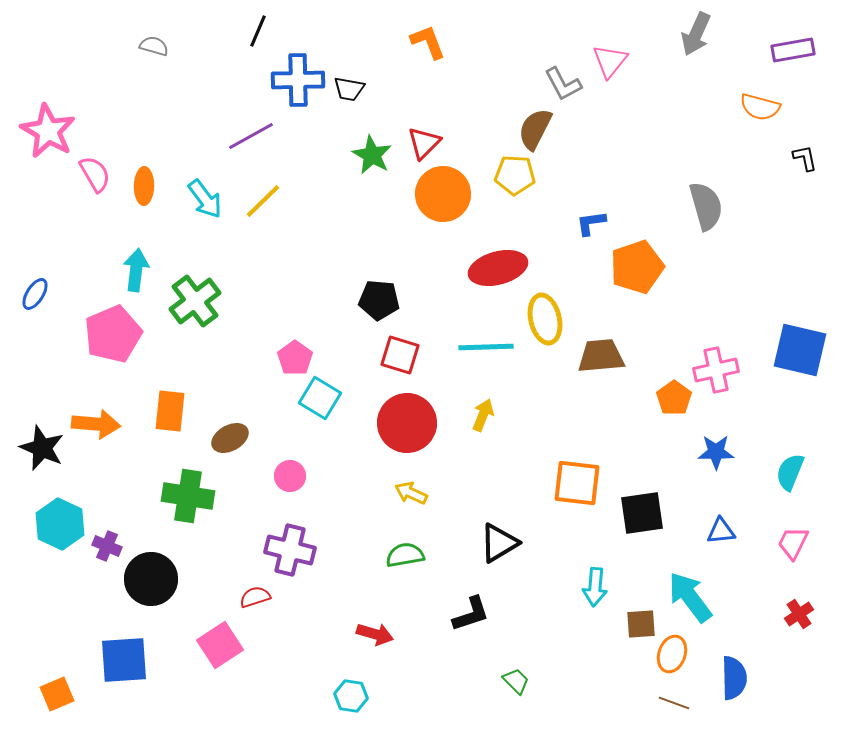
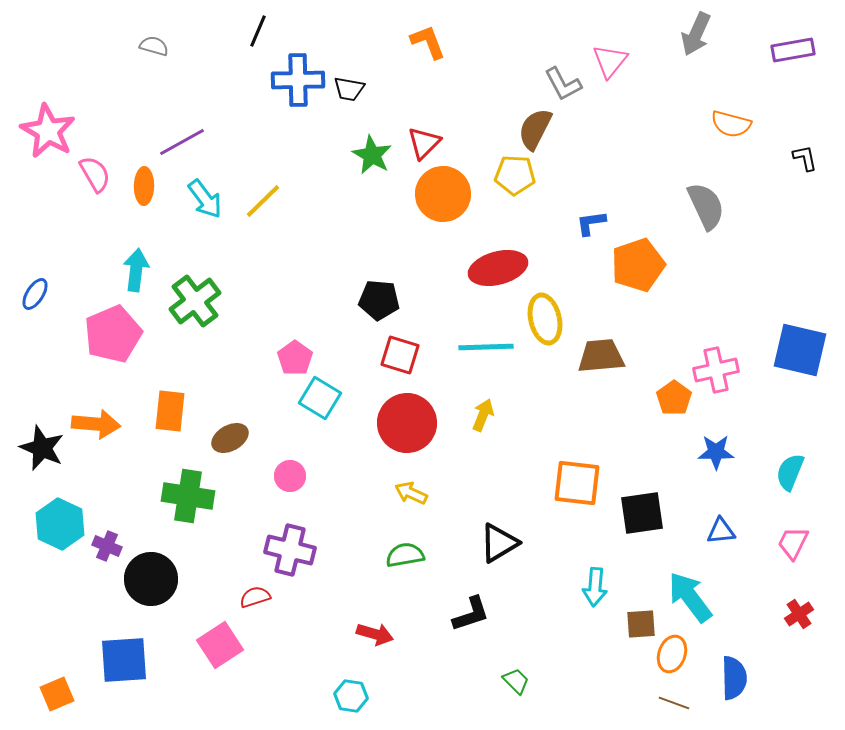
orange semicircle at (760, 107): moved 29 px left, 17 px down
purple line at (251, 136): moved 69 px left, 6 px down
gray semicircle at (706, 206): rotated 9 degrees counterclockwise
orange pentagon at (637, 267): moved 1 px right, 2 px up
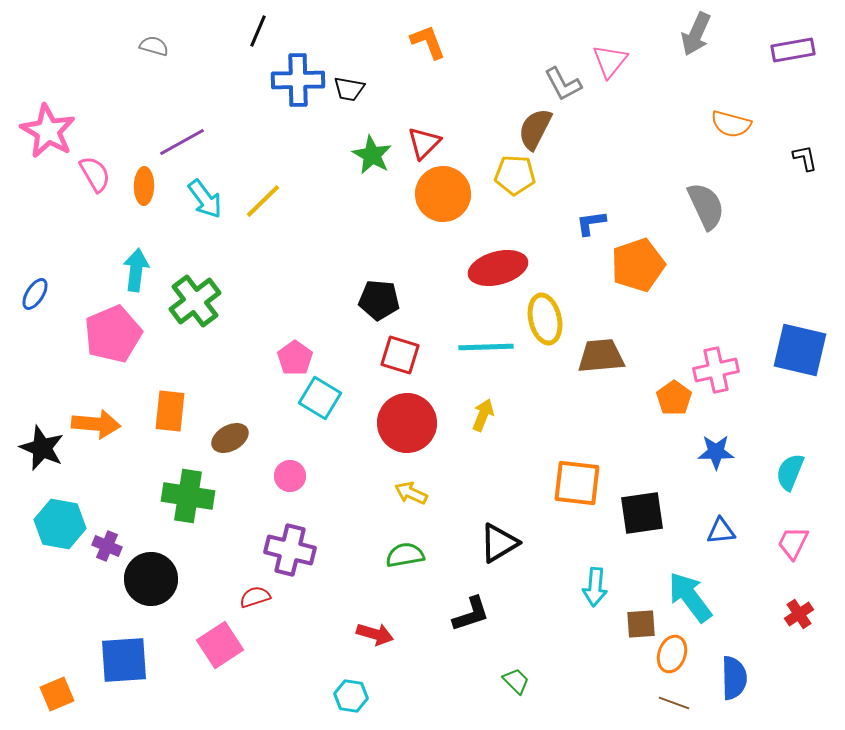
cyan hexagon at (60, 524): rotated 15 degrees counterclockwise
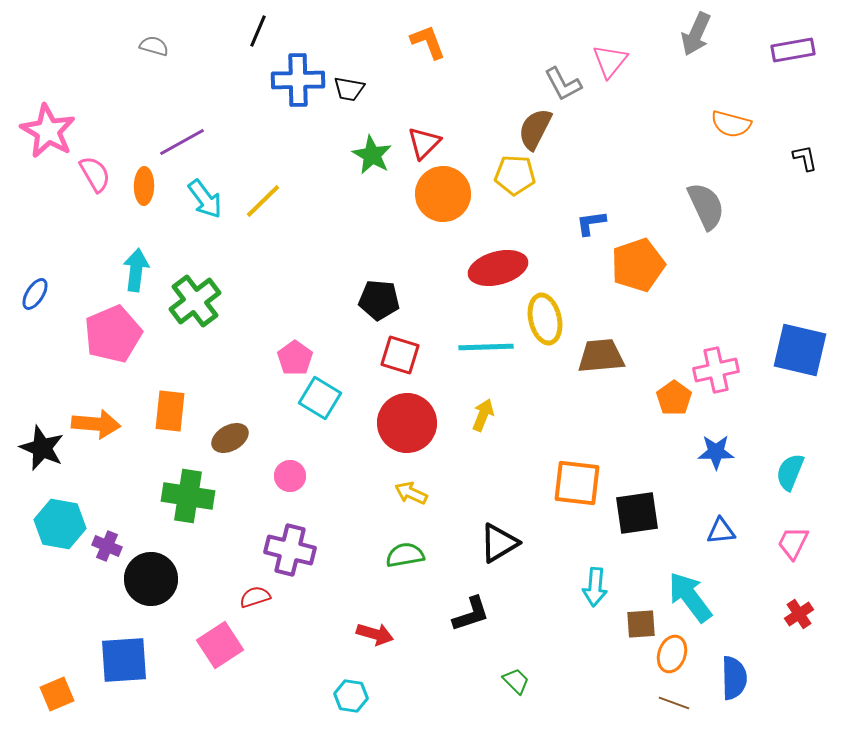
black square at (642, 513): moved 5 px left
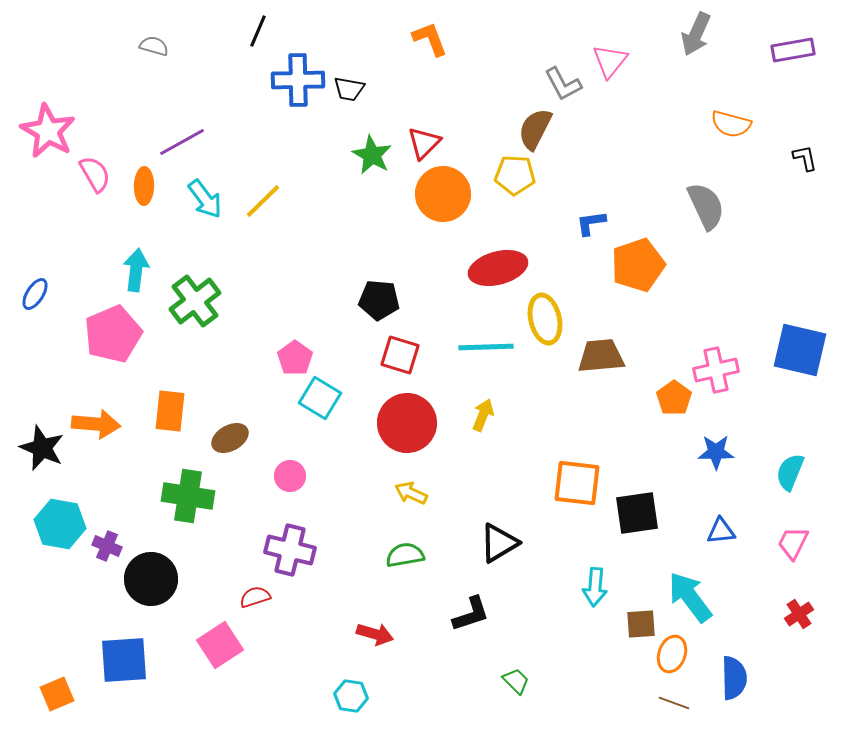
orange L-shape at (428, 42): moved 2 px right, 3 px up
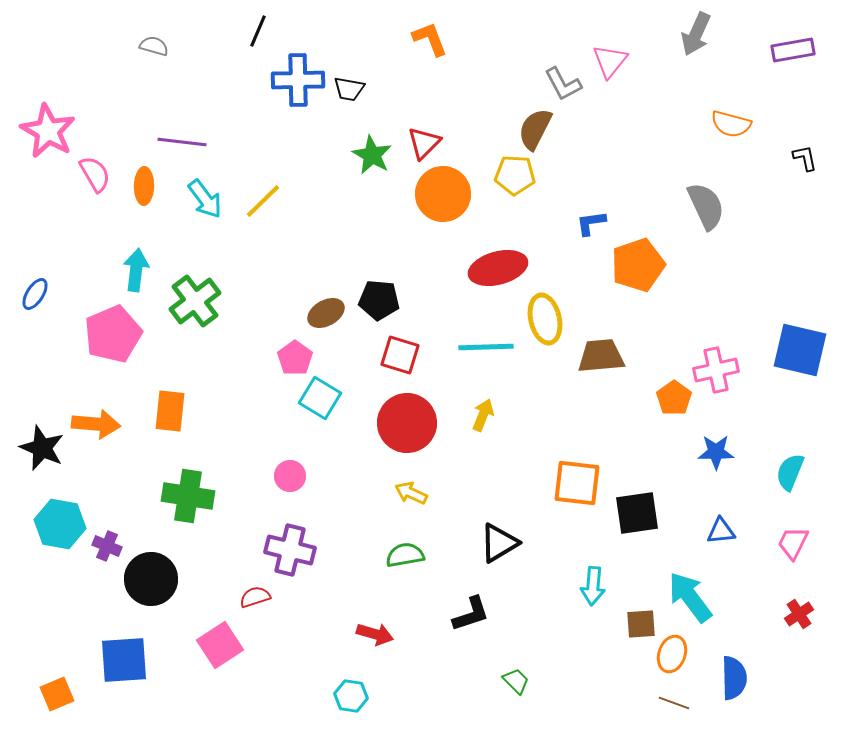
purple line at (182, 142): rotated 36 degrees clockwise
brown ellipse at (230, 438): moved 96 px right, 125 px up
cyan arrow at (595, 587): moved 2 px left, 1 px up
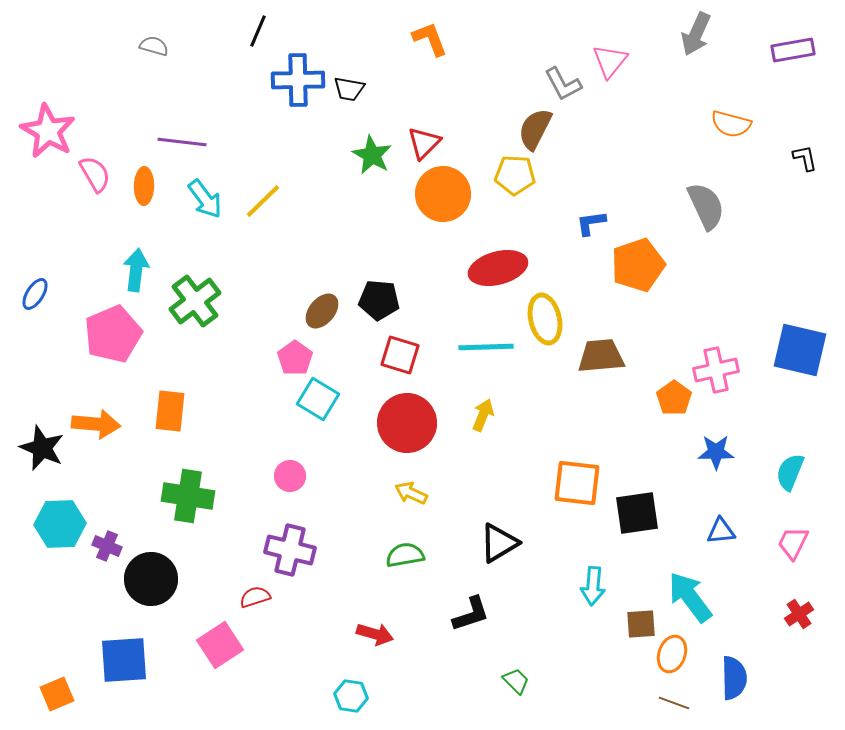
brown ellipse at (326, 313): moved 4 px left, 2 px up; rotated 21 degrees counterclockwise
cyan square at (320, 398): moved 2 px left, 1 px down
cyan hexagon at (60, 524): rotated 12 degrees counterclockwise
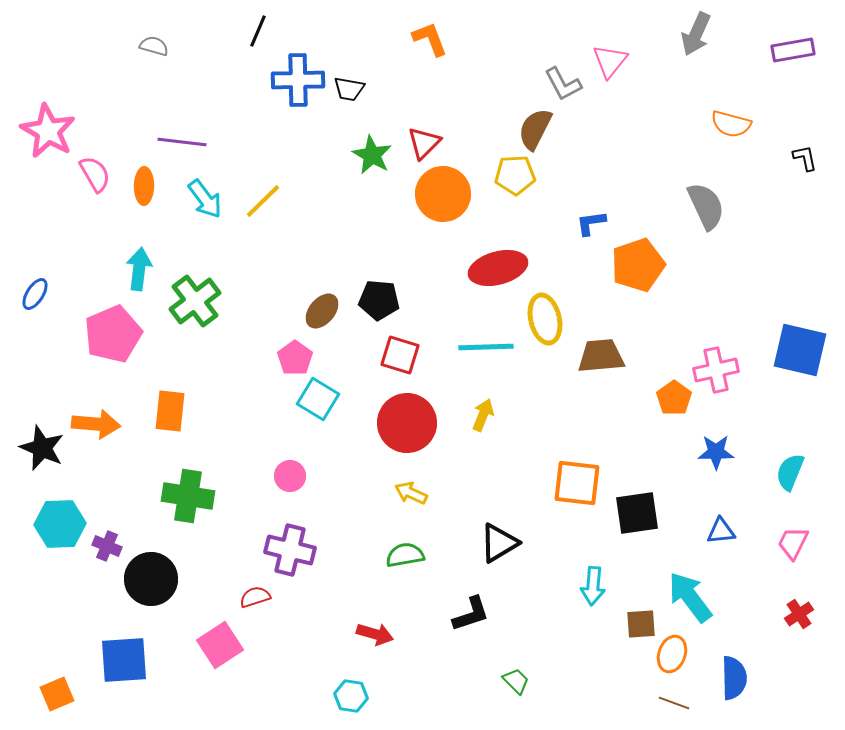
yellow pentagon at (515, 175): rotated 6 degrees counterclockwise
cyan arrow at (136, 270): moved 3 px right, 1 px up
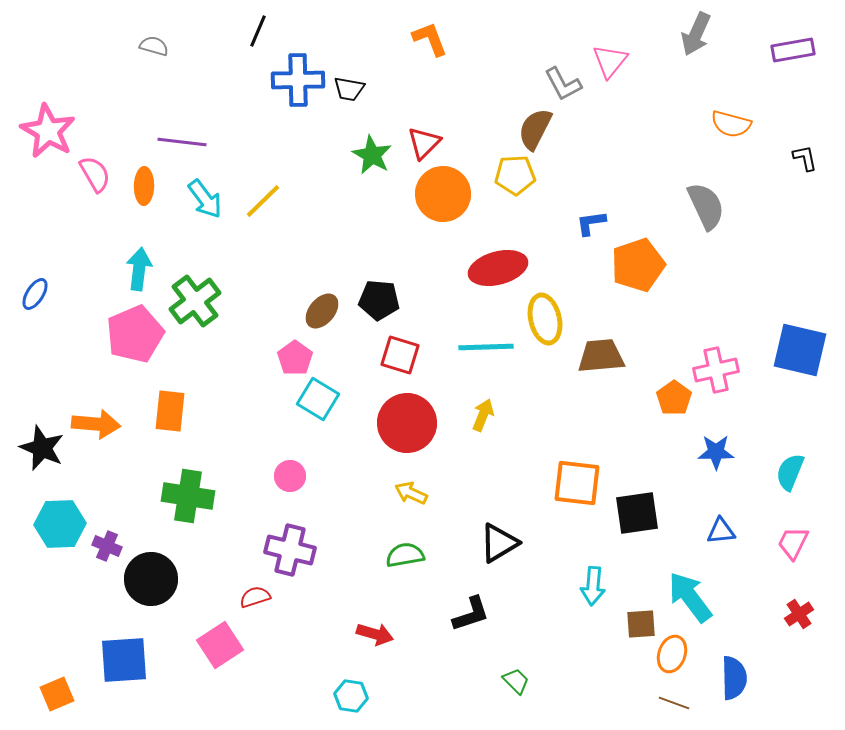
pink pentagon at (113, 334): moved 22 px right
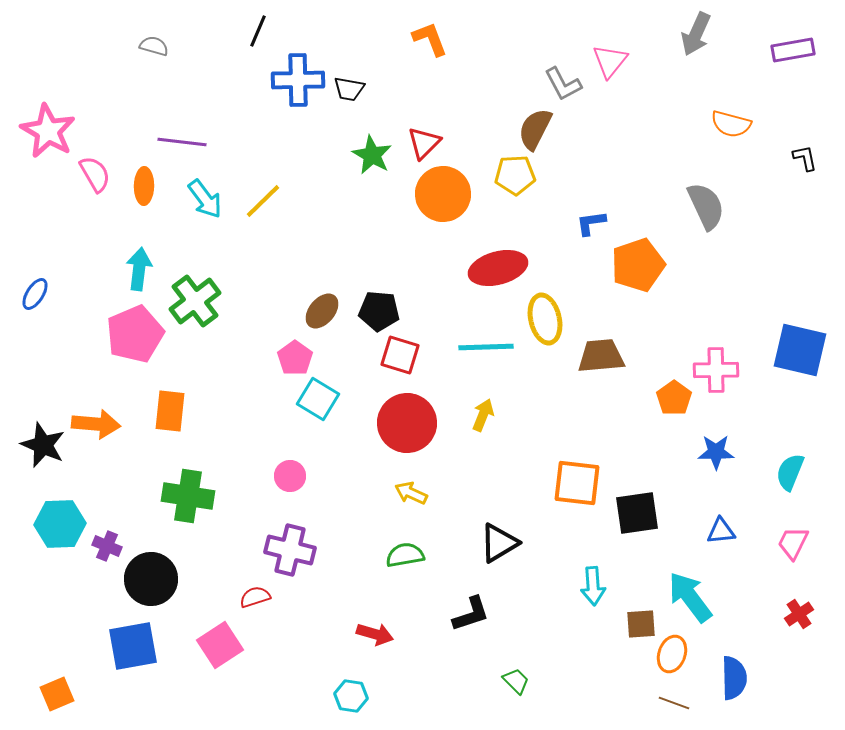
black pentagon at (379, 300): moved 11 px down
pink cross at (716, 370): rotated 12 degrees clockwise
black star at (42, 448): moved 1 px right, 3 px up
cyan arrow at (593, 586): rotated 9 degrees counterclockwise
blue square at (124, 660): moved 9 px right, 14 px up; rotated 6 degrees counterclockwise
